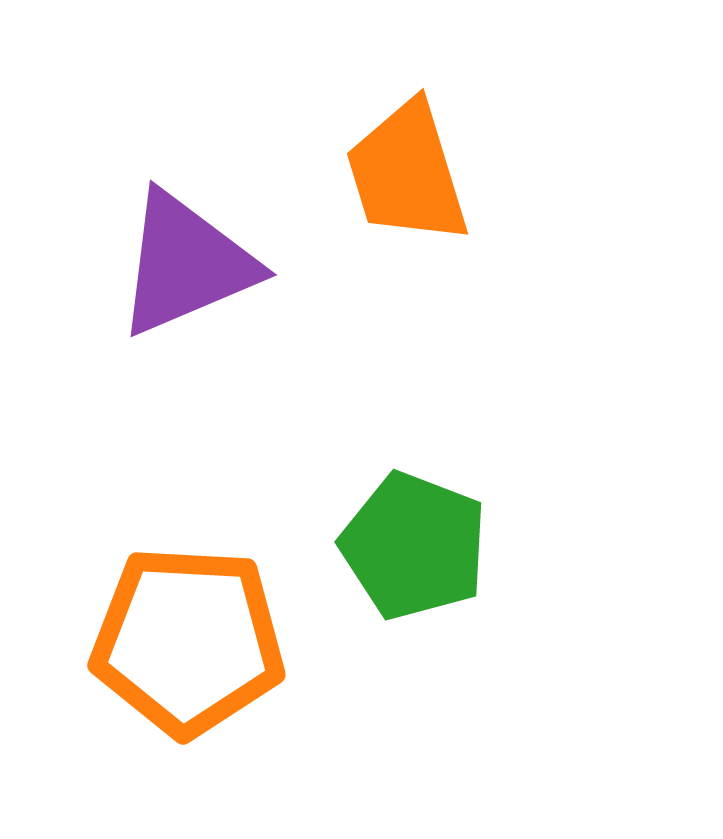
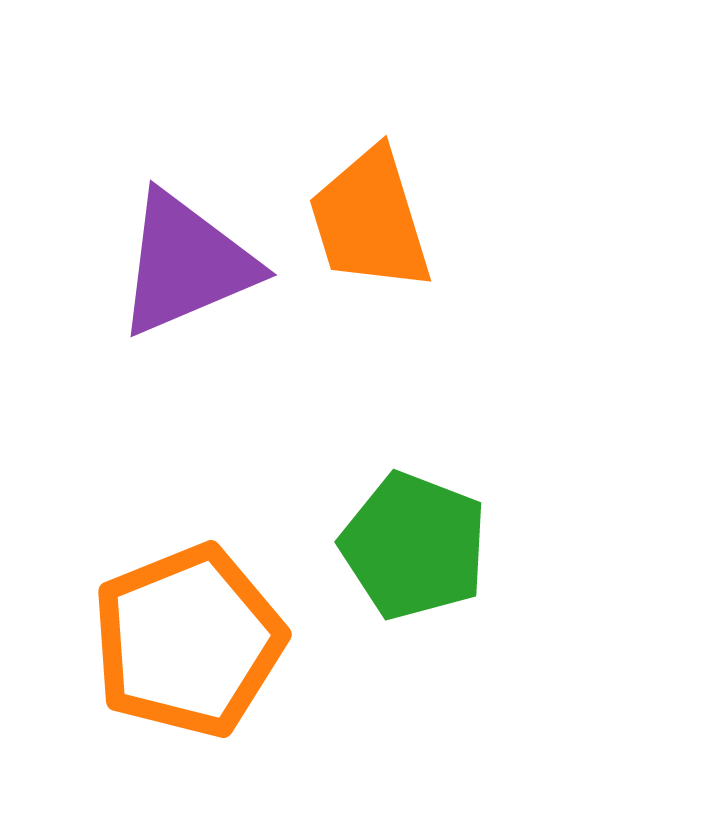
orange trapezoid: moved 37 px left, 47 px down
orange pentagon: rotated 25 degrees counterclockwise
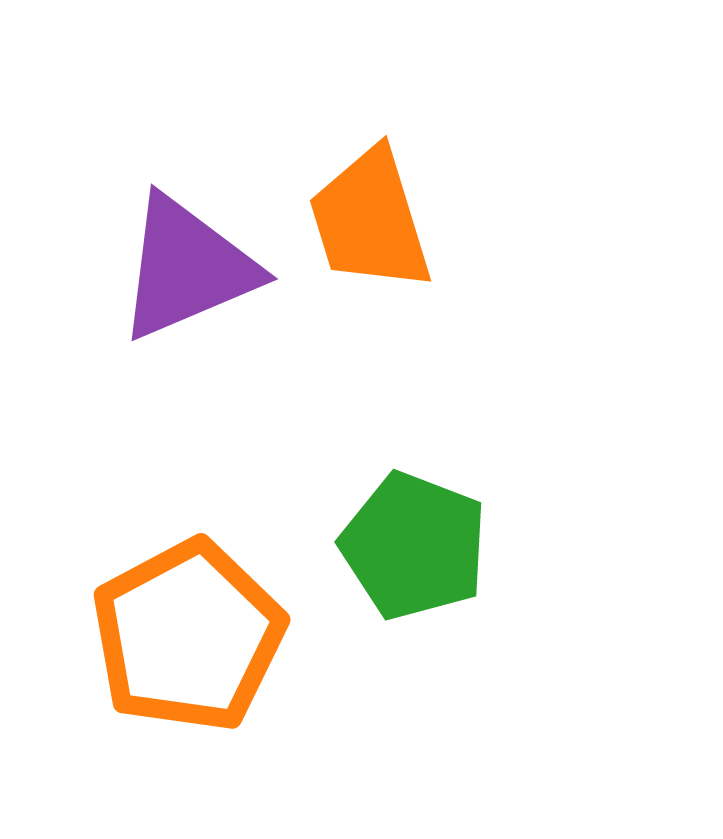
purple triangle: moved 1 px right, 4 px down
orange pentagon: moved 5 px up; rotated 6 degrees counterclockwise
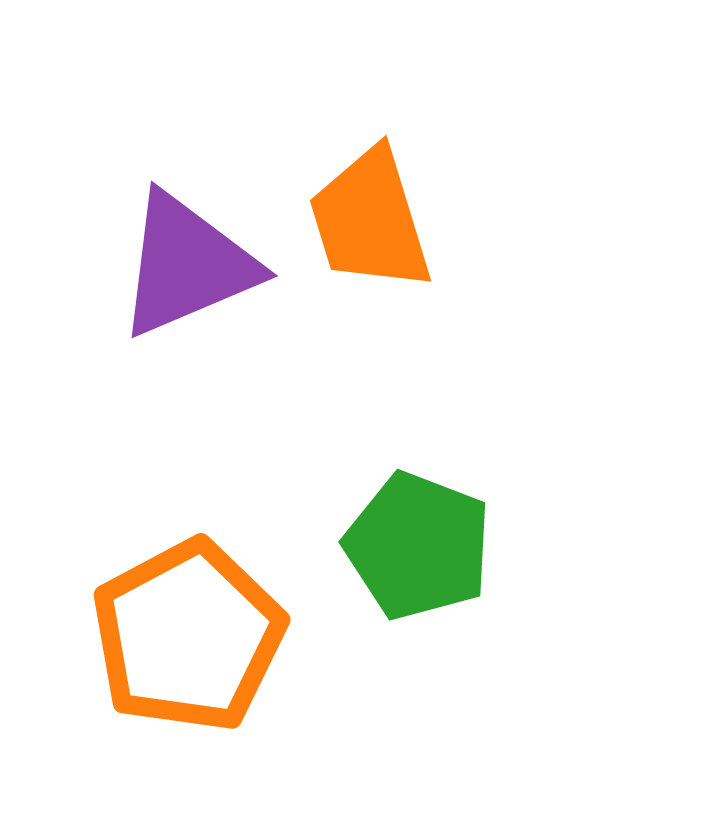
purple triangle: moved 3 px up
green pentagon: moved 4 px right
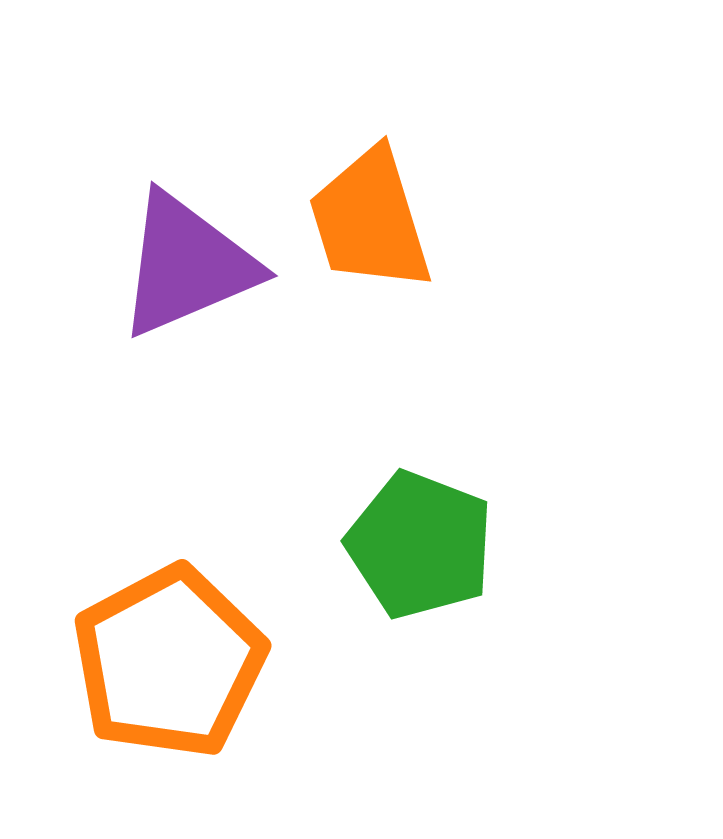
green pentagon: moved 2 px right, 1 px up
orange pentagon: moved 19 px left, 26 px down
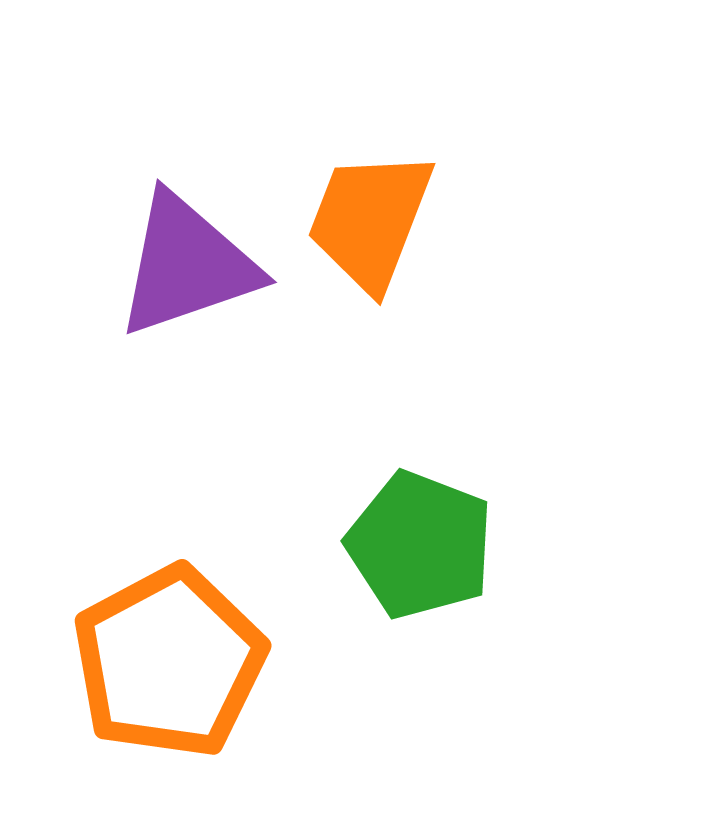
orange trapezoid: rotated 38 degrees clockwise
purple triangle: rotated 4 degrees clockwise
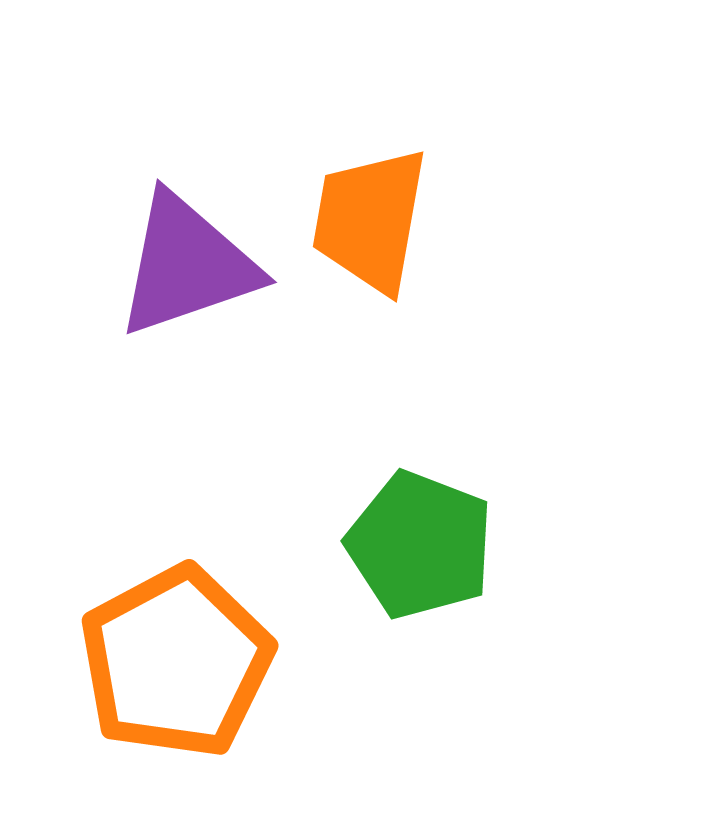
orange trapezoid: rotated 11 degrees counterclockwise
orange pentagon: moved 7 px right
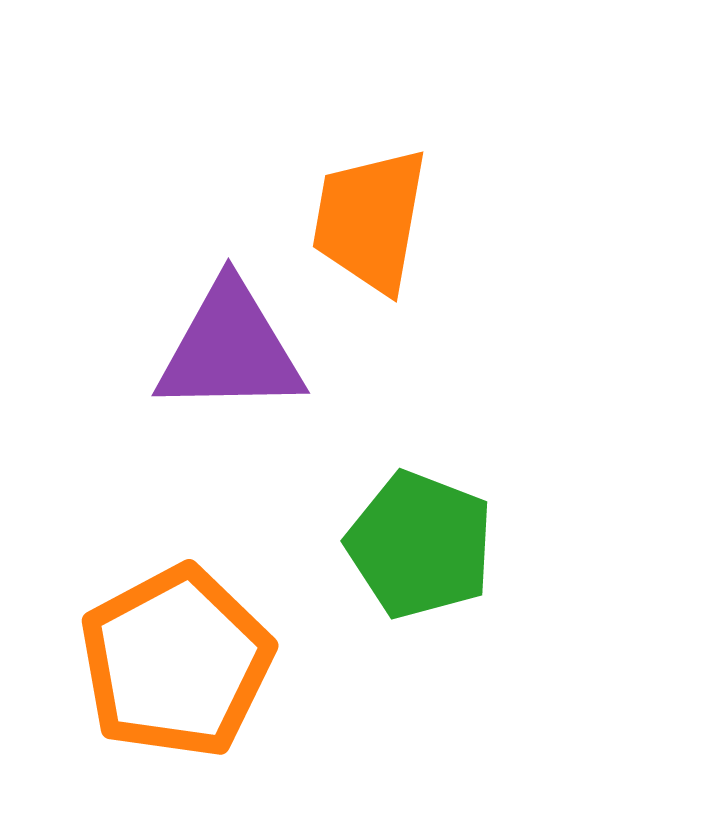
purple triangle: moved 43 px right, 84 px down; rotated 18 degrees clockwise
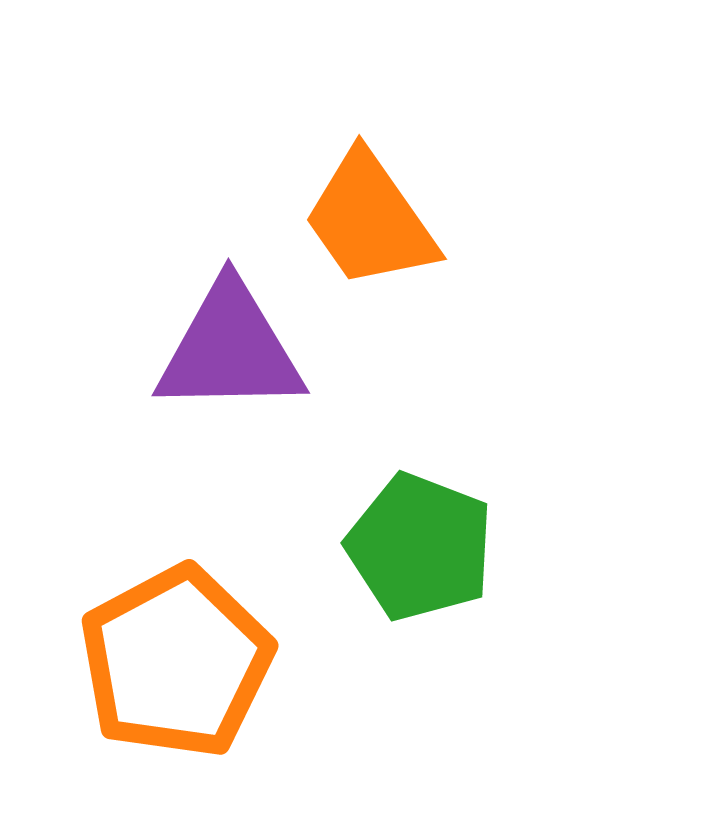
orange trapezoid: rotated 45 degrees counterclockwise
green pentagon: moved 2 px down
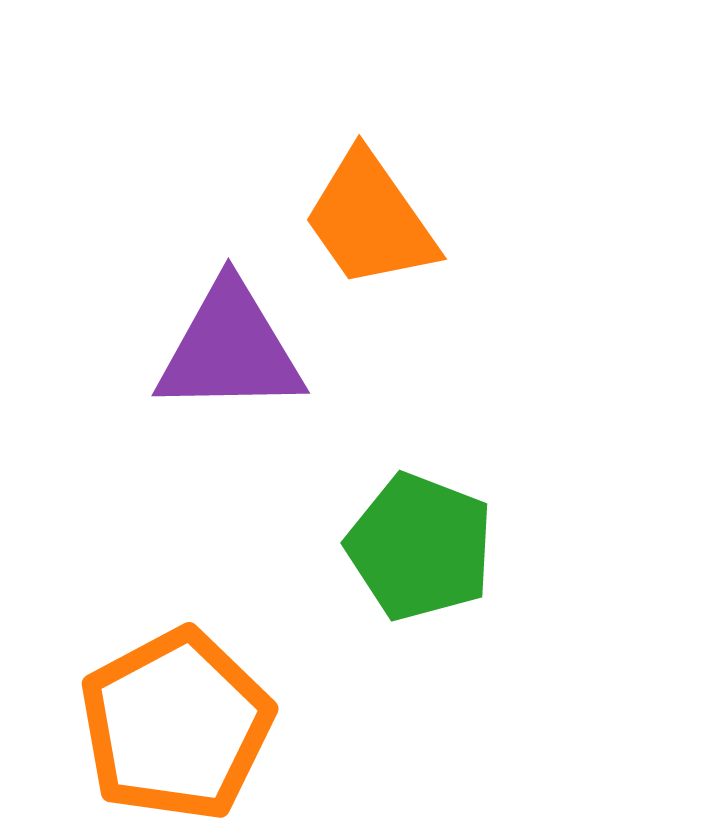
orange pentagon: moved 63 px down
